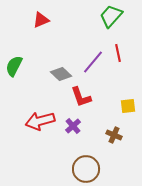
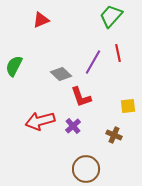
purple line: rotated 10 degrees counterclockwise
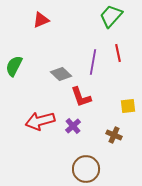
purple line: rotated 20 degrees counterclockwise
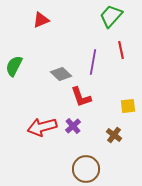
red line: moved 3 px right, 3 px up
red arrow: moved 2 px right, 6 px down
brown cross: rotated 14 degrees clockwise
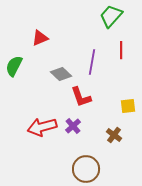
red triangle: moved 1 px left, 18 px down
red line: rotated 12 degrees clockwise
purple line: moved 1 px left
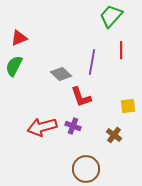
red triangle: moved 21 px left
purple cross: rotated 28 degrees counterclockwise
